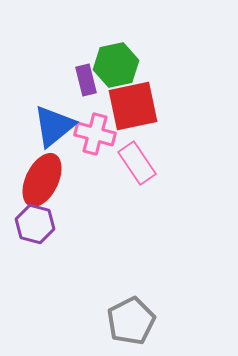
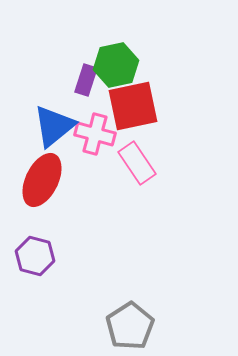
purple rectangle: rotated 32 degrees clockwise
purple hexagon: moved 32 px down
gray pentagon: moved 1 px left, 5 px down; rotated 6 degrees counterclockwise
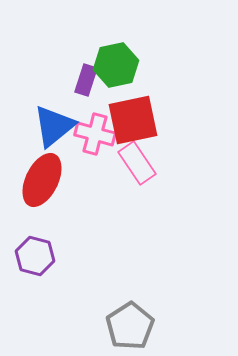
red square: moved 14 px down
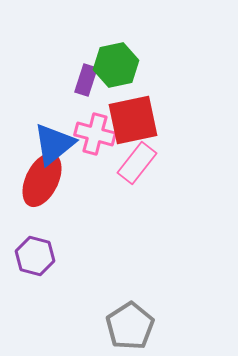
blue triangle: moved 18 px down
pink rectangle: rotated 72 degrees clockwise
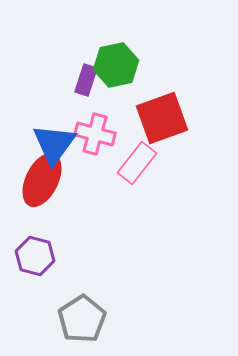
red square: moved 29 px right, 2 px up; rotated 8 degrees counterclockwise
blue triangle: rotated 15 degrees counterclockwise
gray pentagon: moved 48 px left, 7 px up
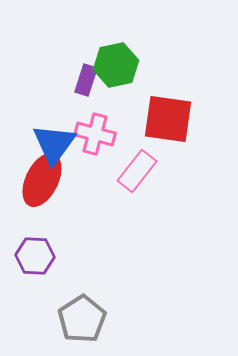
red square: moved 6 px right, 1 px down; rotated 28 degrees clockwise
pink rectangle: moved 8 px down
purple hexagon: rotated 12 degrees counterclockwise
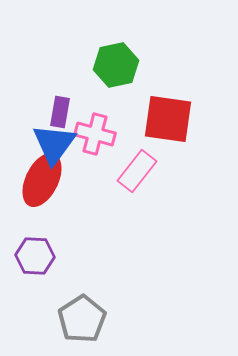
purple rectangle: moved 26 px left, 32 px down; rotated 8 degrees counterclockwise
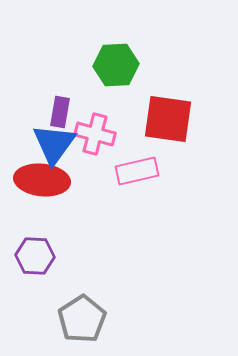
green hexagon: rotated 9 degrees clockwise
pink rectangle: rotated 39 degrees clockwise
red ellipse: rotated 70 degrees clockwise
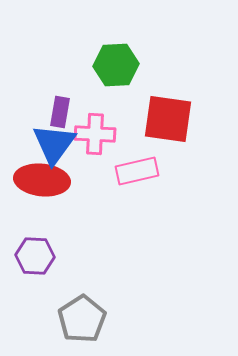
pink cross: rotated 12 degrees counterclockwise
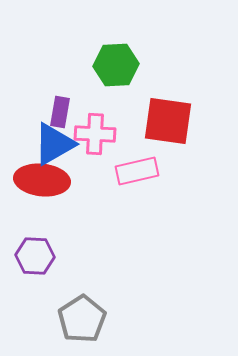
red square: moved 2 px down
blue triangle: rotated 24 degrees clockwise
